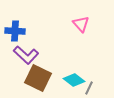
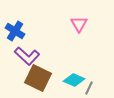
pink triangle: moved 2 px left; rotated 12 degrees clockwise
blue cross: rotated 30 degrees clockwise
purple L-shape: moved 1 px right, 1 px down
cyan diamond: rotated 15 degrees counterclockwise
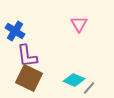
purple L-shape: rotated 40 degrees clockwise
brown square: moved 9 px left
gray line: rotated 16 degrees clockwise
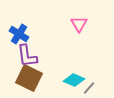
blue cross: moved 4 px right, 3 px down
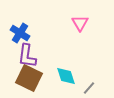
pink triangle: moved 1 px right, 1 px up
blue cross: moved 1 px right, 1 px up
purple L-shape: rotated 15 degrees clockwise
cyan diamond: moved 8 px left, 4 px up; rotated 50 degrees clockwise
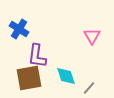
pink triangle: moved 12 px right, 13 px down
blue cross: moved 1 px left, 4 px up
purple L-shape: moved 10 px right
brown square: rotated 36 degrees counterclockwise
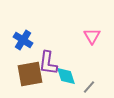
blue cross: moved 4 px right, 11 px down
purple L-shape: moved 11 px right, 7 px down
brown square: moved 1 px right, 4 px up
gray line: moved 1 px up
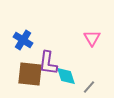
pink triangle: moved 2 px down
brown square: rotated 16 degrees clockwise
